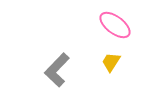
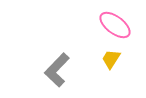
yellow trapezoid: moved 3 px up
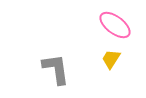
gray L-shape: moved 1 px left, 1 px up; rotated 128 degrees clockwise
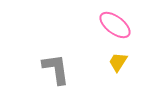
yellow trapezoid: moved 7 px right, 3 px down
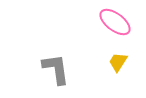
pink ellipse: moved 3 px up
